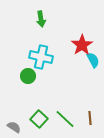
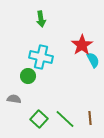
gray semicircle: moved 28 px up; rotated 24 degrees counterclockwise
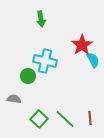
cyan cross: moved 4 px right, 4 px down
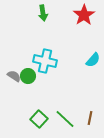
green arrow: moved 2 px right, 6 px up
red star: moved 2 px right, 30 px up
cyan semicircle: rotated 70 degrees clockwise
gray semicircle: moved 23 px up; rotated 24 degrees clockwise
brown line: rotated 16 degrees clockwise
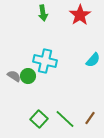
red star: moved 4 px left
brown line: rotated 24 degrees clockwise
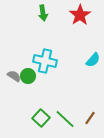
green square: moved 2 px right, 1 px up
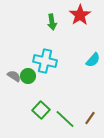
green arrow: moved 9 px right, 9 px down
green square: moved 8 px up
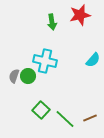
red star: rotated 20 degrees clockwise
gray semicircle: rotated 104 degrees counterclockwise
brown line: rotated 32 degrees clockwise
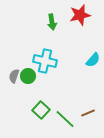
brown line: moved 2 px left, 5 px up
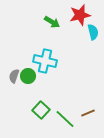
green arrow: rotated 49 degrees counterclockwise
cyan semicircle: moved 28 px up; rotated 56 degrees counterclockwise
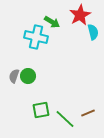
red star: rotated 15 degrees counterclockwise
cyan cross: moved 9 px left, 24 px up
green square: rotated 36 degrees clockwise
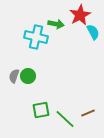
green arrow: moved 4 px right, 2 px down; rotated 21 degrees counterclockwise
cyan semicircle: rotated 14 degrees counterclockwise
